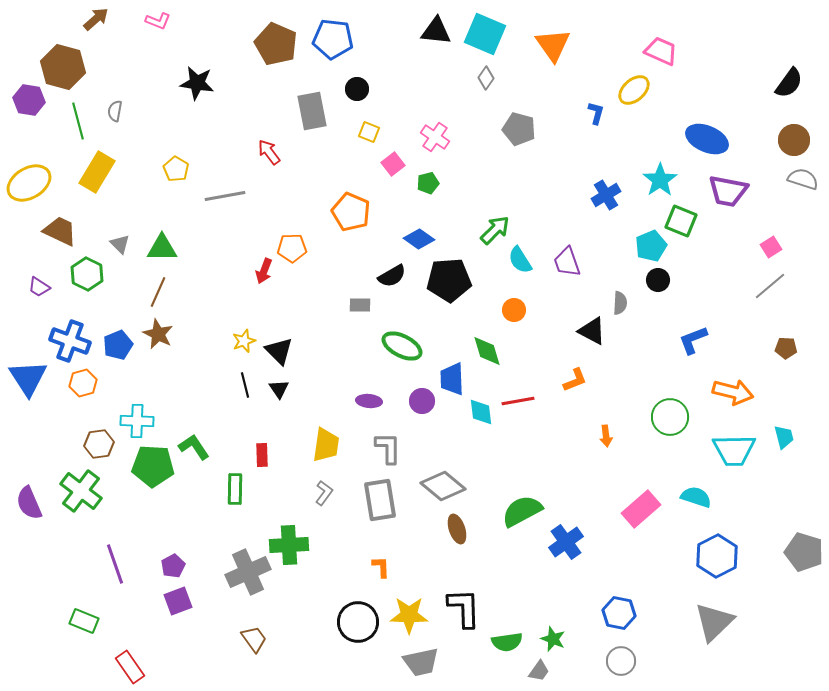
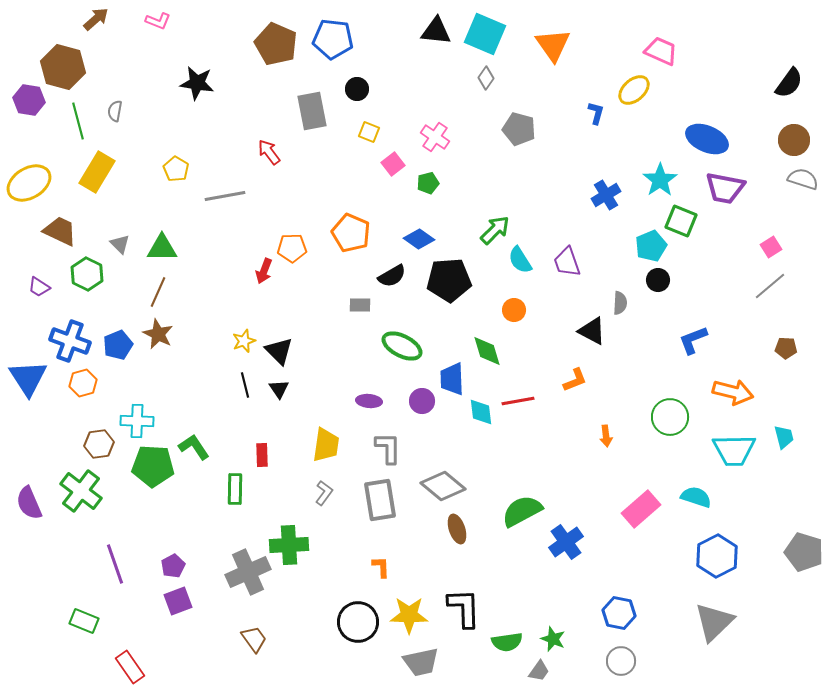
purple trapezoid at (728, 191): moved 3 px left, 3 px up
orange pentagon at (351, 212): moved 21 px down
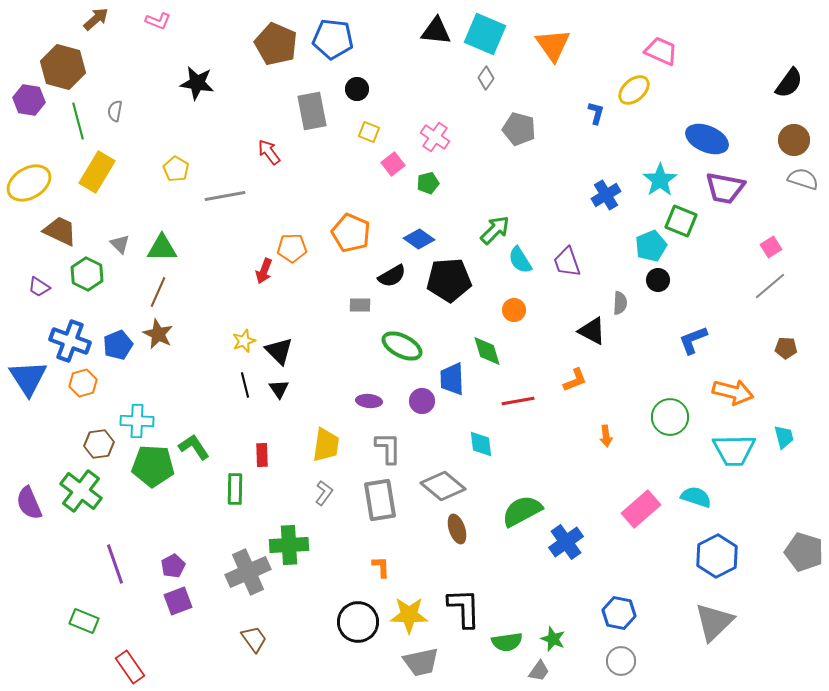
cyan diamond at (481, 412): moved 32 px down
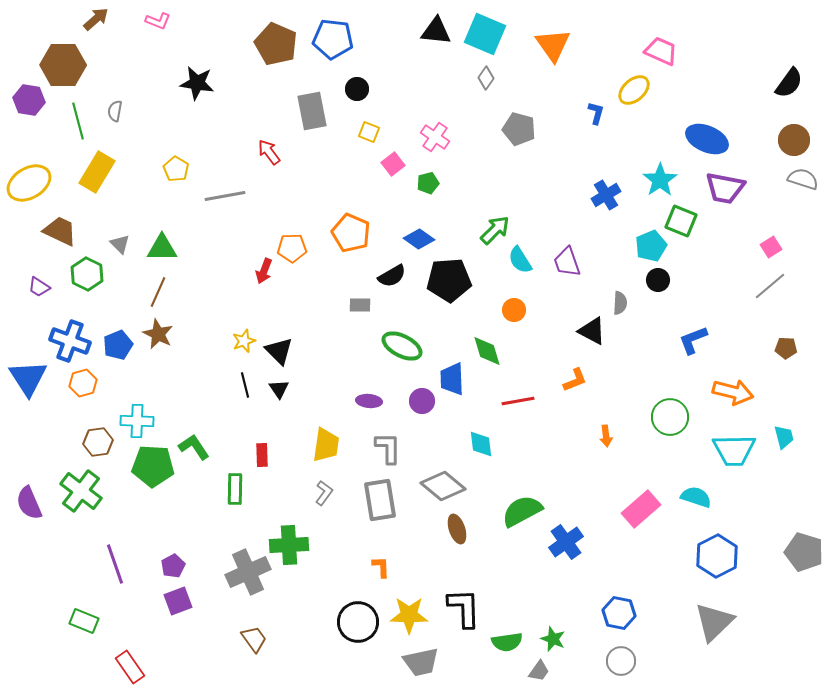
brown hexagon at (63, 67): moved 2 px up; rotated 15 degrees counterclockwise
brown hexagon at (99, 444): moved 1 px left, 2 px up
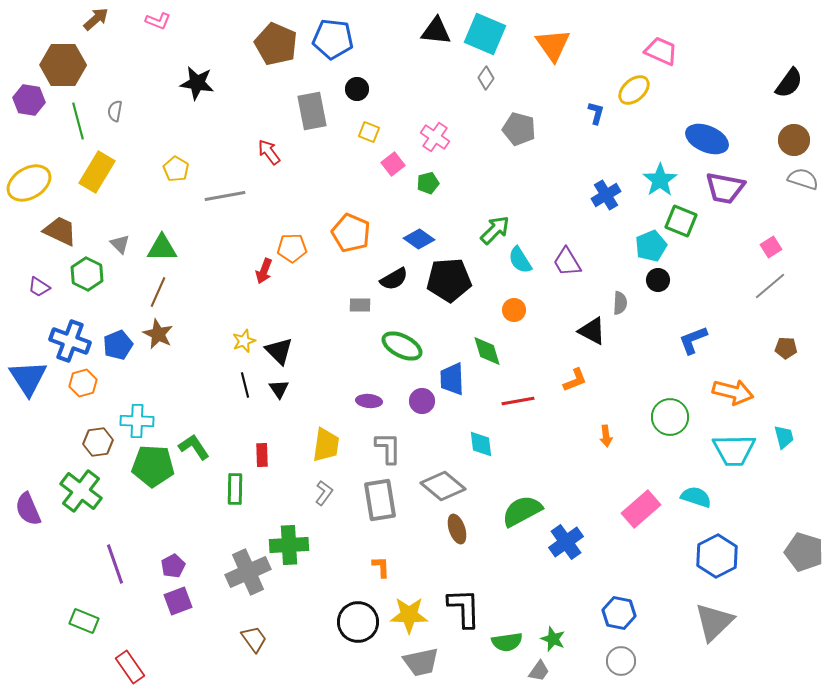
purple trapezoid at (567, 262): rotated 12 degrees counterclockwise
black semicircle at (392, 276): moved 2 px right, 3 px down
purple semicircle at (29, 503): moved 1 px left, 6 px down
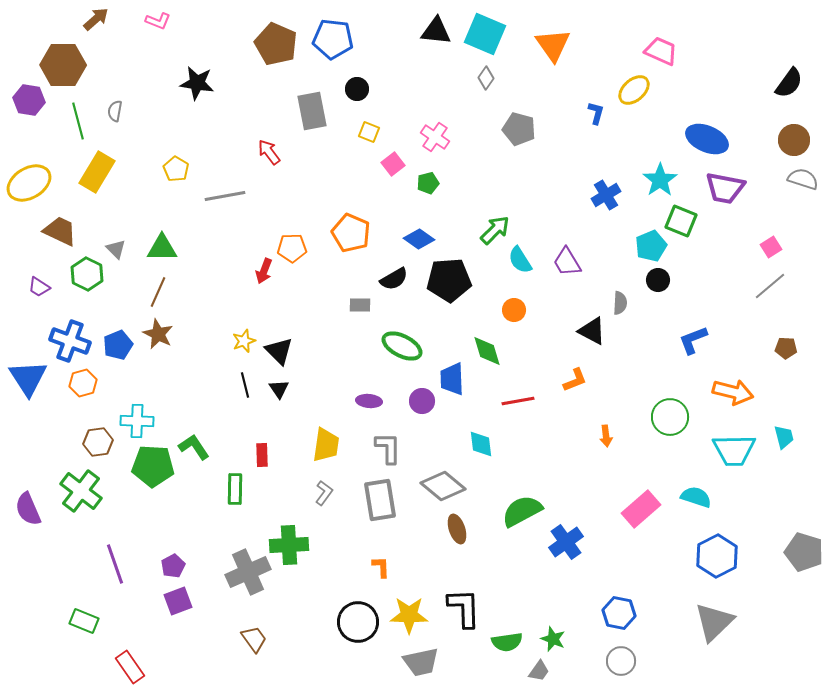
gray triangle at (120, 244): moved 4 px left, 5 px down
